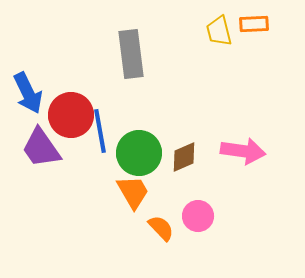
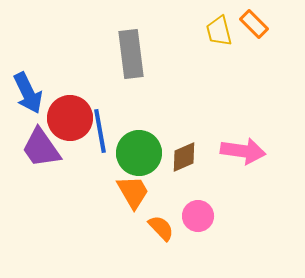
orange rectangle: rotated 48 degrees clockwise
red circle: moved 1 px left, 3 px down
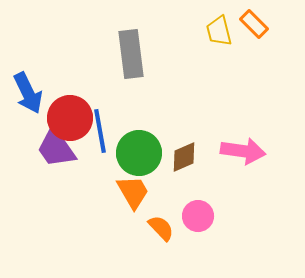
purple trapezoid: moved 15 px right
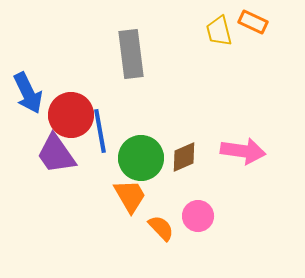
orange rectangle: moved 1 px left, 2 px up; rotated 20 degrees counterclockwise
red circle: moved 1 px right, 3 px up
purple trapezoid: moved 6 px down
green circle: moved 2 px right, 5 px down
orange trapezoid: moved 3 px left, 4 px down
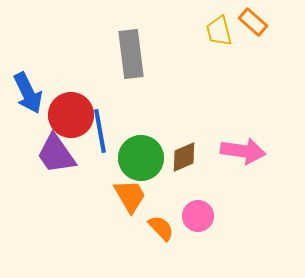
orange rectangle: rotated 16 degrees clockwise
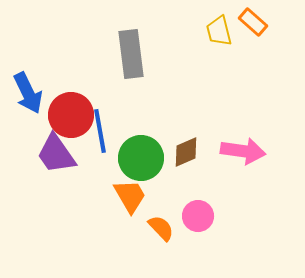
brown diamond: moved 2 px right, 5 px up
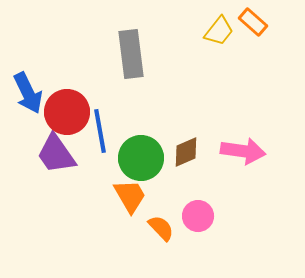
yellow trapezoid: rotated 128 degrees counterclockwise
red circle: moved 4 px left, 3 px up
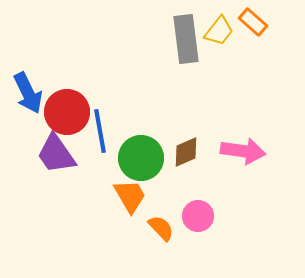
gray rectangle: moved 55 px right, 15 px up
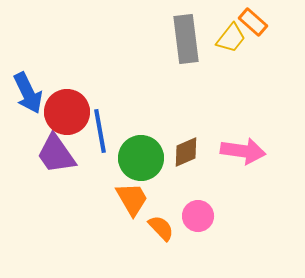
yellow trapezoid: moved 12 px right, 7 px down
orange trapezoid: moved 2 px right, 3 px down
